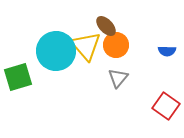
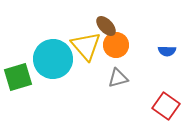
cyan circle: moved 3 px left, 8 px down
gray triangle: rotated 35 degrees clockwise
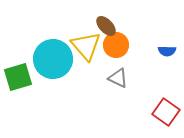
gray triangle: rotated 40 degrees clockwise
red square: moved 6 px down
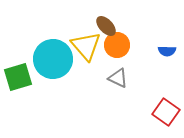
orange circle: moved 1 px right
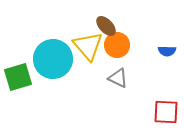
yellow triangle: moved 2 px right
red square: rotated 32 degrees counterclockwise
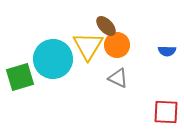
yellow triangle: rotated 12 degrees clockwise
green square: moved 2 px right
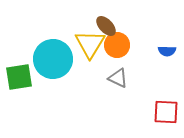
yellow triangle: moved 2 px right, 2 px up
green square: moved 1 px left; rotated 8 degrees clockwise
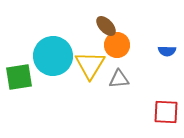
yellow triangle: moved 21 px down
cyan circle: moved 3 px up
gray triangle: moved 1 px right, 1 px down; rotated 30 degrees counterclockwise
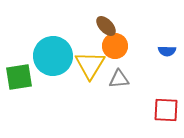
orange circle: moved 2 px left, 1 px down
red square: moved 2 px up
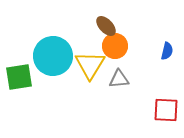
blue semicircle: rotated 78 degrees counterclockwise
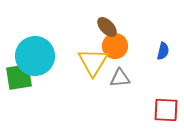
brown ellipse: moved 1 px right, 1 px down
blue semicircle: moved 4 px left
cyan circle: moved 18 px left
yellow triangle: moved 3 px right, 3 px up
gray triangle: moved 1 px right, 1 px up
